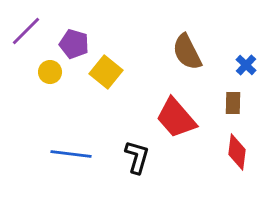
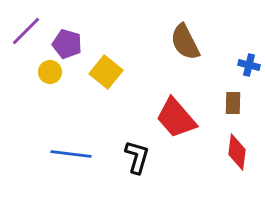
purple pentagon: moved 7 px left
brown semicircle: moved 2 px left, 10 px up
blue cross: moved 3 px right; rotated 30 degrees counterclockwise
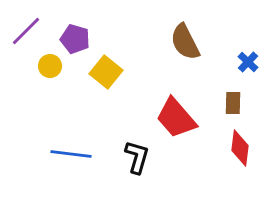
purple pentagon: moved 8 px right, 5 px up
blue cross: moved 1 px left, 3 px up; rotated 30 degrees clockwise
yellow circle: moved 6 px up
red diamond: moved 3 px right, 4 px up
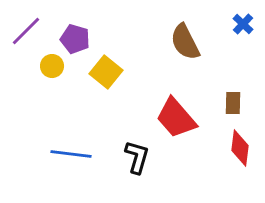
blue cross: moved 5 px left, 38 px up
yellow circle: moved 2 px right
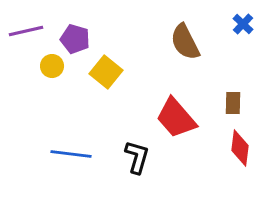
purple line: rotated 32 degrees clockwise
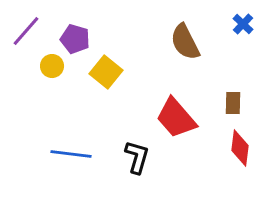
purple line: rotated 36 degrees counterclockwise
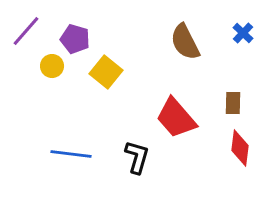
blue cross: moved 9 px down
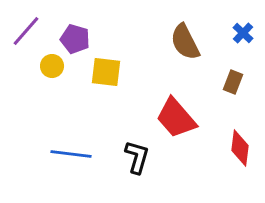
yellow square: rotated 32 degrees counterclockwise
brown rectangle: moved 21 px up; rotated 20 degrees clockwise
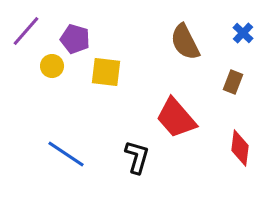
blue line: moved 5 px left; rotated 27 degrees clockwise
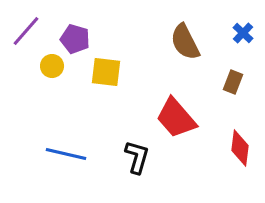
blue line: rotated 21 degrees counterclockwise
